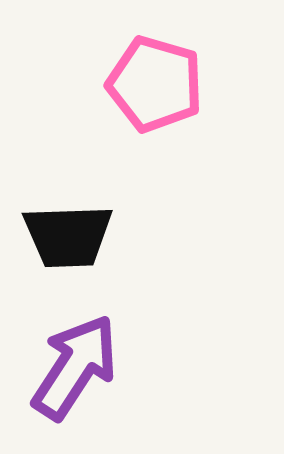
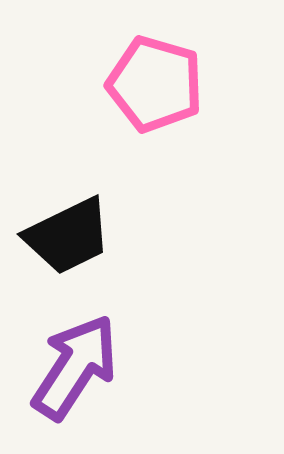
black trapezoid: rotated 24 degrees counterclockwise
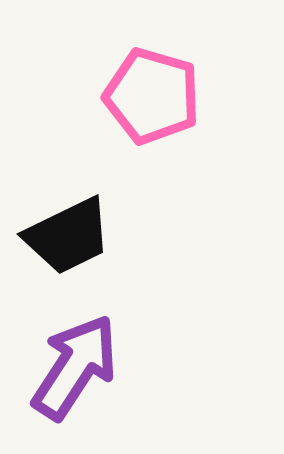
pink pentagon: moved 3 px left, 12 px down
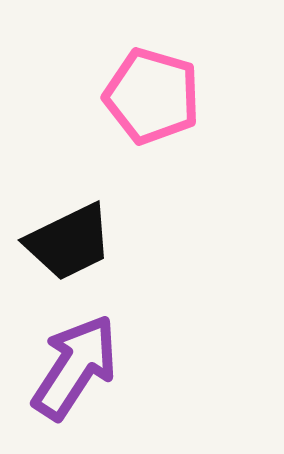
black trapezoid: moved 1 px right, 6 px down
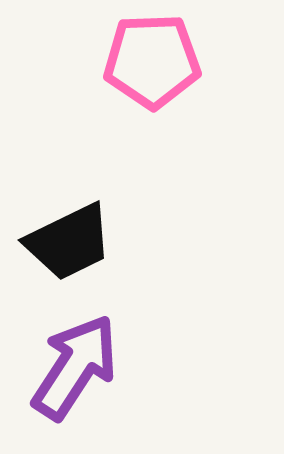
pink pentagon: moved 35 px up; rotated 18 degrees counterclockwise
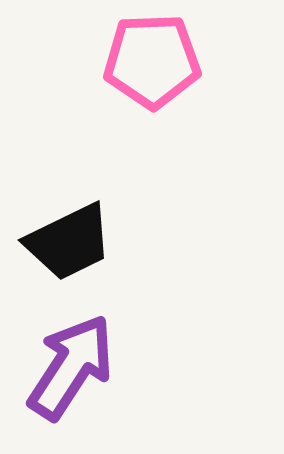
purple arrow: moved 4 px left
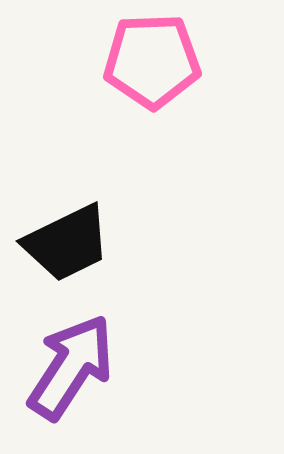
black trapezoid: moved 2 px left, 1 px down
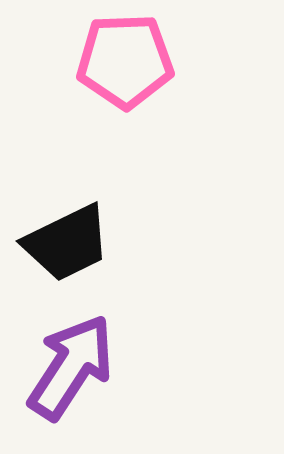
pink pentagon: moved 27 px left
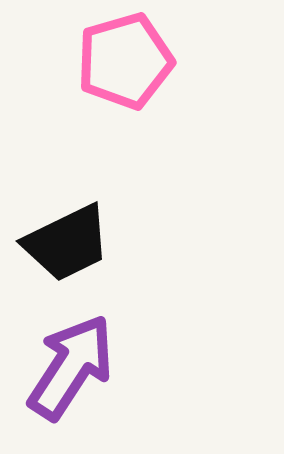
pink pentagon: rotated 14 degrees counterclockwise
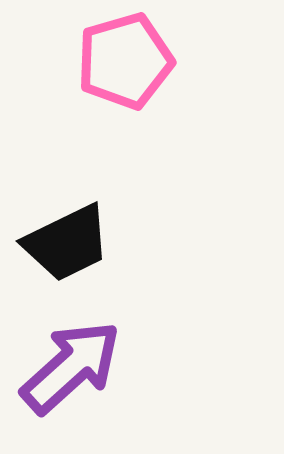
purple arrow: rotated 15 degrees clockwise
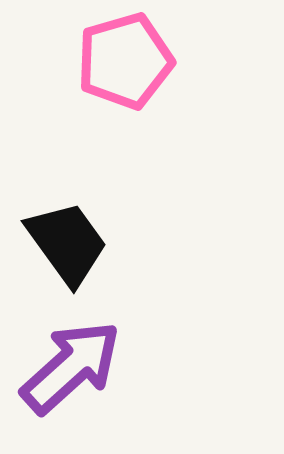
black trapezoid: rotated 100 degrees counterclockwise
